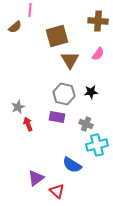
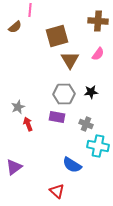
gray hexagon: rotated 15 degrees counterclockwise
cyan cross: moved 1 px right, 1 px down; rotated 25 degrees clockwise
purple triangle: moved 22 px left, 11 px up
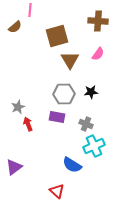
cyan cross: moved 4 px left; rotated 35 degrees counterclockwise
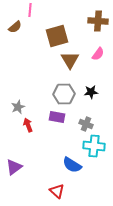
red arrow: moved 1 px down
cyan cross: rotated 30 degrees clockwise
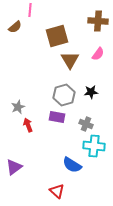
gray hexagon: moved 1 px down; rotated 15 degrees counterclockwise
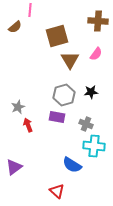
pink semicircle: moved 2 px left
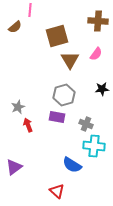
black star: moved 11 px right, 3 px up
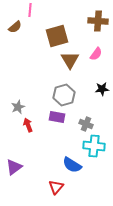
red triangle: moved 1 px left, 4 px up; rotated 28 degrees clockwise
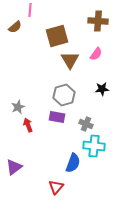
blue semicircle: moved 1 px right, 2 px up; rotated 102 degrees counterclockwise
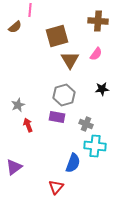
gray star: moved 2 px up
cyan cross: moved 1 px right
